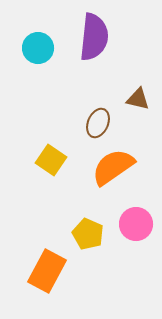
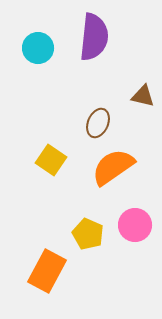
brown triangle: moved 5 px right, 3 px up
pink circle: moved 1 px left, 1 px down
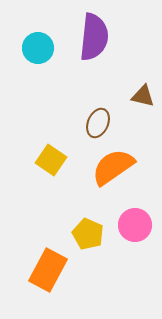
orange rectangle: moved 1 px right, 1 px up
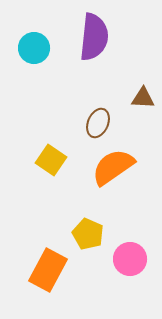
cyan circle: moved 4 px left
brown triangle: moved 2 px down; rotated 10 degrees counterclockwise
pink circle: moved 5 px left, 34 px down
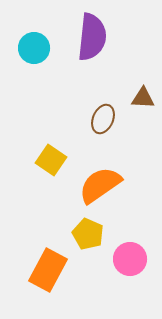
purple semicircle: moved 2 px left
brown ellipse: moved 5 px right, 4 px up
orange semicircle: moved 13 px left, 18 px down
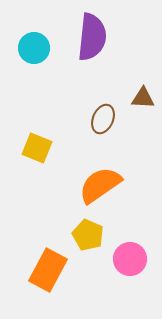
yellow square: moved 14 px left, 12 px up; rotated 12 degrees counterclockwise
yellow pentagon: moved 1 px down
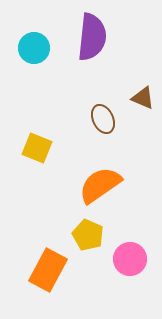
brown triangle: rotated 20 degrees clockwise
brown ellipse: rotated 48 degrees counterclockwise
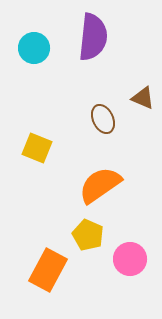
purple semicircle: moved 1 px right
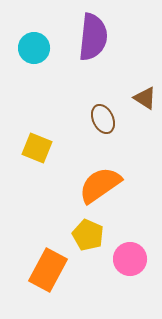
brown triangle: moved 2 px right; rotated 10 degrees clockwise
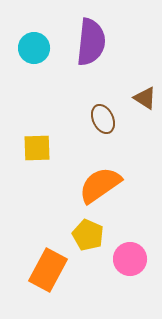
purple semicircle: moved 2 px left, 5 px down
yellow square: rotated 24 degrees counterclockwise
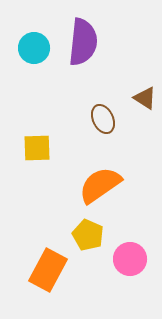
purple semicircle: moved 8 px left
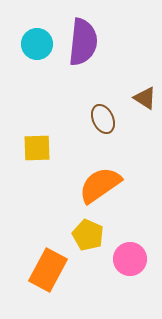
cyan circle: moved 3 px right, 4 px up
